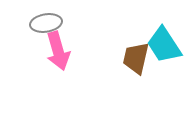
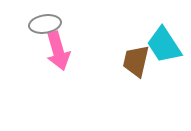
gray ellipse: moved 1 px left, 1 px down
brown trapezoid: moved 3 px down
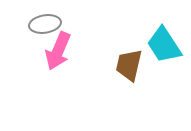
pink arrow: rotated 39 degrees clockwise
brown trapezoid: moved 7 px left, 4 px down
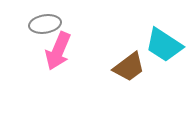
cyan trapezoid: rotated 24 degrees counterclockwise
brown trapezoid: moved 2 px down; rotated 140 degrees counterclockwise
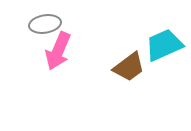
cyan trapezoid: rotated 123 degrees clockwise
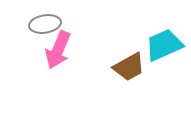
pink arrow: moved 1 px up
brown trapezoid: rotated 8 degrees clockwise
